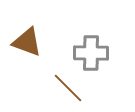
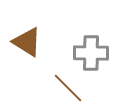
brown triangle: rotated 12 degrees clockwise
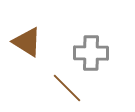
brown line: moved 1 px left
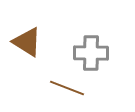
brown line: rotated 24 degrees counterclockwise
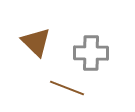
brown triangle: moved 9 px right; rotated 12 degrees clockwise
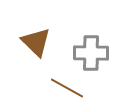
brown line: rotated 8 degrees clockwise
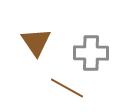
brown triangle: rotated 12 degrees clockwise
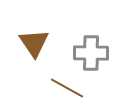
brown triangle: moved 2 px left, 1 px down
